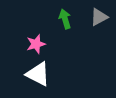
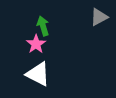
green arrow: moved 22 px left, 7 px down
pink star: rotated 18 degrees counterclockwise
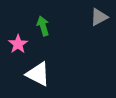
pink star: moved 18 px left
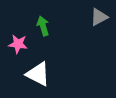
pink star: rotated 30 degrees counterclockwise
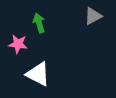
gray triangle: moved 6 px left, 1 px up
green arrow: moved 4 px left, 3 px up
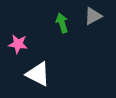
green arrow: moved 23 px right
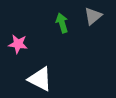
gray triangle: rotated 12 degrees counterclockwise
white triangle: moved 2 px right, 5 px down
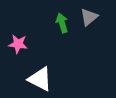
gray triangle: moved 4 px left, 1 px down
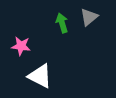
pink star: moved 3 px right, 2 px down
white triangle: moved 3 px up
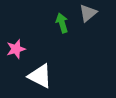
gray triangle: moved 1 px left, 4 px up
pink star: moved 5 px left, 3 px down; rotated 24 degrees counterclockwise
